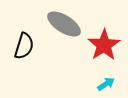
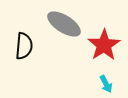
black semicircle: rotated 12 degrees counterclockwise
cyan arrow: rotated 96 degrees clockwise
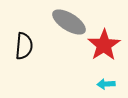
gray ellipse: moved 5 px right, 2 px up
cyan arrow: rotated 114 degrees clockwise
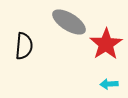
red star: moved 2 px right, 1 px up
cyan arrow: moved 3 px right
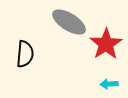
black semicircle: moved 1 px right, 8 px down
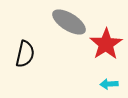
black semicircle: rotated 8 degrees clockwise
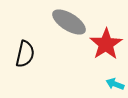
cyan arrow: moved 6 px right; rotated 24 degrees clockwise
